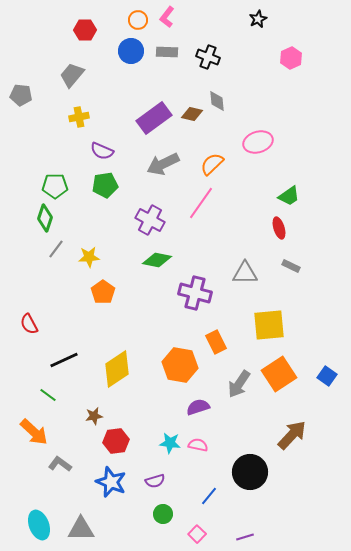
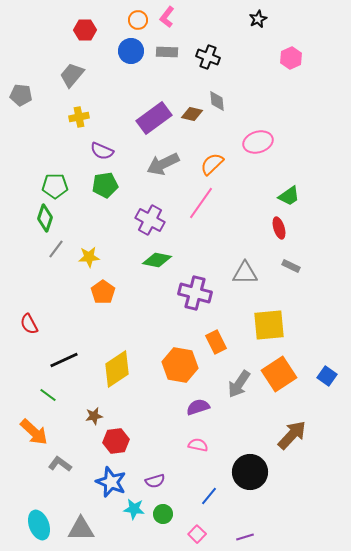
cyan star at (170, 443): moved 36 px left, 66 px down
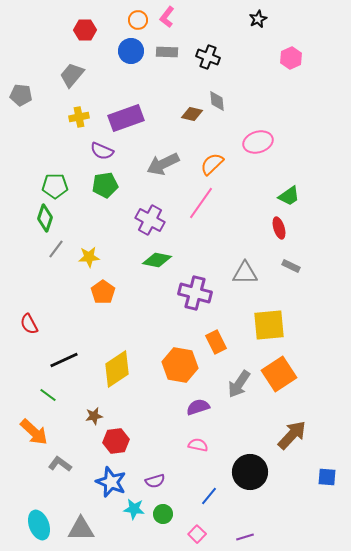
purple rectangle at (154, 118): moved 28 px left; rotated 16 degrees clockwise
blue square at (327, 376): moved 101 px down; rotated 30 degrees counterclockwise
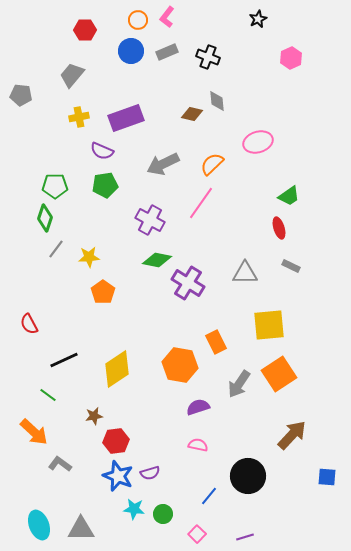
gray rectangle at (167, 52): rotated 25 degrees counterclockwise
purple cross at (195, 293): moved 7 px left, 10 px up; rotated 16 degrees clockwise
black circle at (250, 472): moved 2 px left, 4 px down
purple semicircle at (155, 481): moved 5 px left, 8 px up
blue star at (111, 482): moved 7 px right, 6 px up
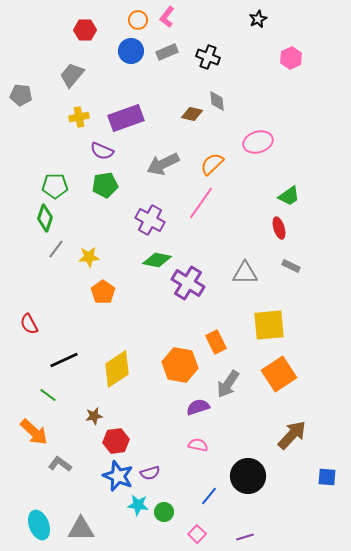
gray arrow at (239, 384): moved 11 px left
cyan star at (134, 509): moved 4 px right, 4 px up
green circle at (163, 514): moved 1 px right, 2 px up
